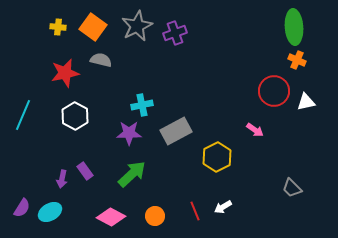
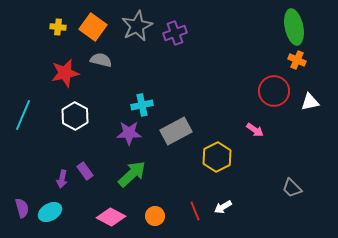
green ellipse: rotated 8 degrees counterclockwise
white triangle: moved 4 px right
purple semicircle: rotated 48 degrees counterclockwise
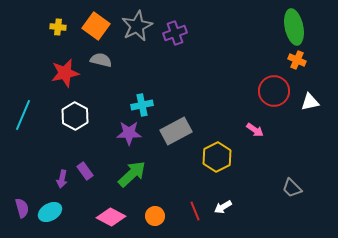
orange square: moved 3 px right, 1 px up
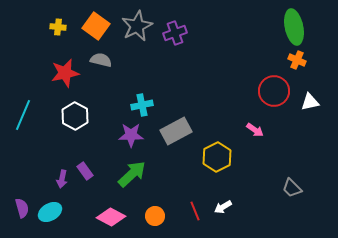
purple star: moved 2 px right, 2 px down
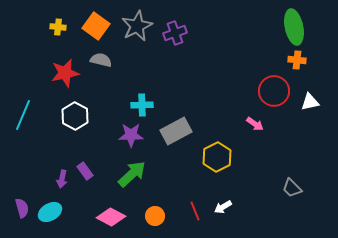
orange cross: rotated 18 degrees counterclockwise
cyan cross: rotated 10 degrees clockwise
pink arrow: moved 6 px up
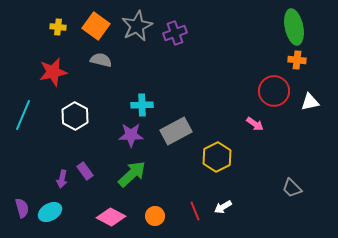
red star: moved 12 px left, 1 px up
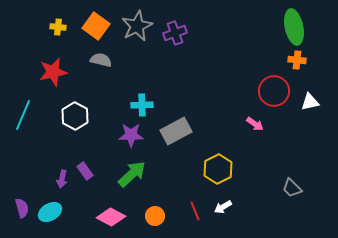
yellow hexagon: moved 1 px right, 12 px down
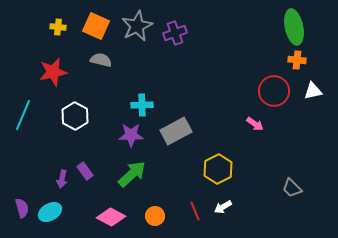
orange square: rotated 12 degrees counterclockwise
white triangle: moved 3 px right, 11 px up
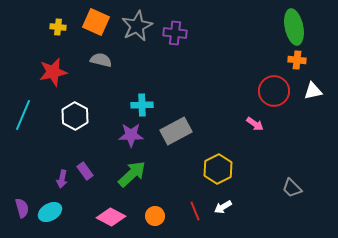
orange square: moved 4 px up
purple cross: rotated 25 degrees clockwise
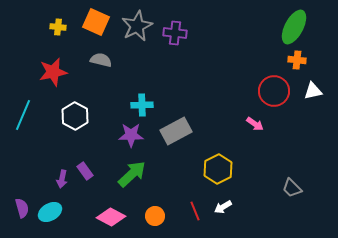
green ellipse: rotated 40 degrees clockwise
